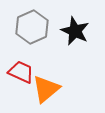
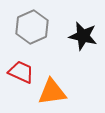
black star: moved 8 px right, 5 px down; rotated 12 degrees counterclockwise
orange triangle: moved 6 px right, 3 px down; rotated 32 degrees clockwise
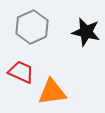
black star: moved 3 px right, 4 px up
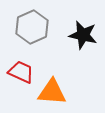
black star: moved 3 px left, 3 px down
orange triangle: rotated 12 degrees clockwise
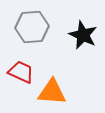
gray hexagon: rotated 20 degrees clockwise
black star: rotated 12 degrees clockwise
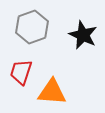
gray hexagon: rotated 16 degrees counterclockwise
red trapezoid: rotated 96 degrees counterclockwise
